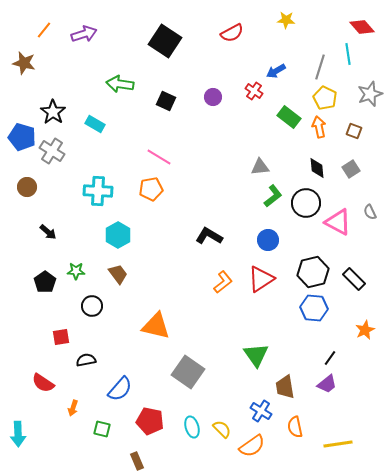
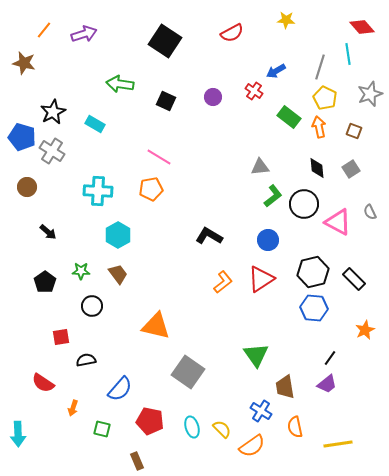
black star at (53, 112): rotated 10 degrees clockwise
black circle at (306, 203): moved 2 px left, 1 px down
green star at (76, 271): moved 5 px right
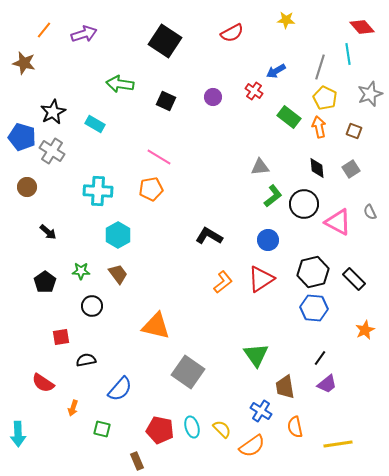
black line at (330, 358): moved 10 px left
red pentagon at (150, 421): moved 10 px right, 9 px down
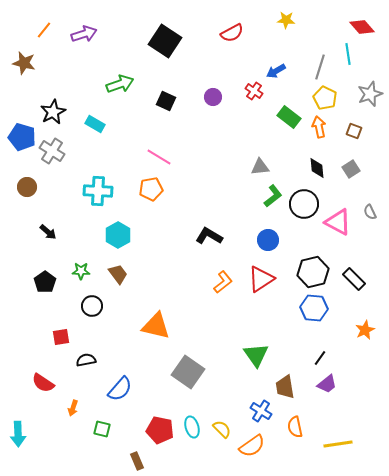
green arrow at (120, 84): rotated 152 degrees clockwise
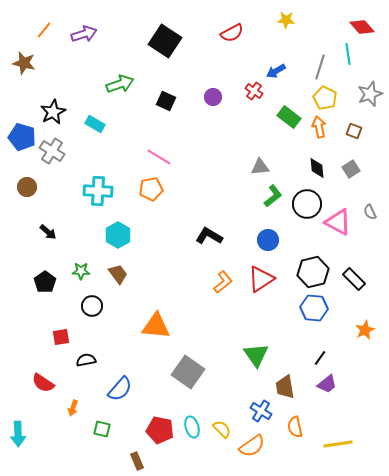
black circle at (304, 204): moved 3 px right
orange triangle at (156, 326): rotated 8 degrees counterclockwise
